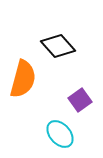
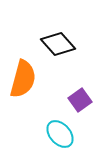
black diamond: moved 2 px up
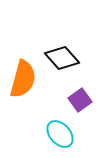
black diamond: moved 4 px right, 14 px down
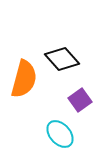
black diamond: moved 1 px down
orange semicircle: moved 1 px right
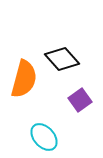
cyan ellipse: moved 16 px left, 3 px down
